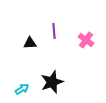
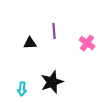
pink cross: moved 1 px right, 3 px down
cyan arrow: rotated 128 degrees clockwise
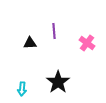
black star: moved 6 px right; rotated 15 degrees counterclockwise
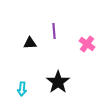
pink cross: moved 1 px down
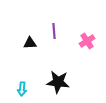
pink cross: moved 3 px up; rotated 21 degrees clockwise
black star: rotated 30 degrees counterclockwise
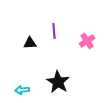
black star: rotated 25 degrees clockwise
cyan arrow: moved 1 px down; rotated 80 degrees clockwise
